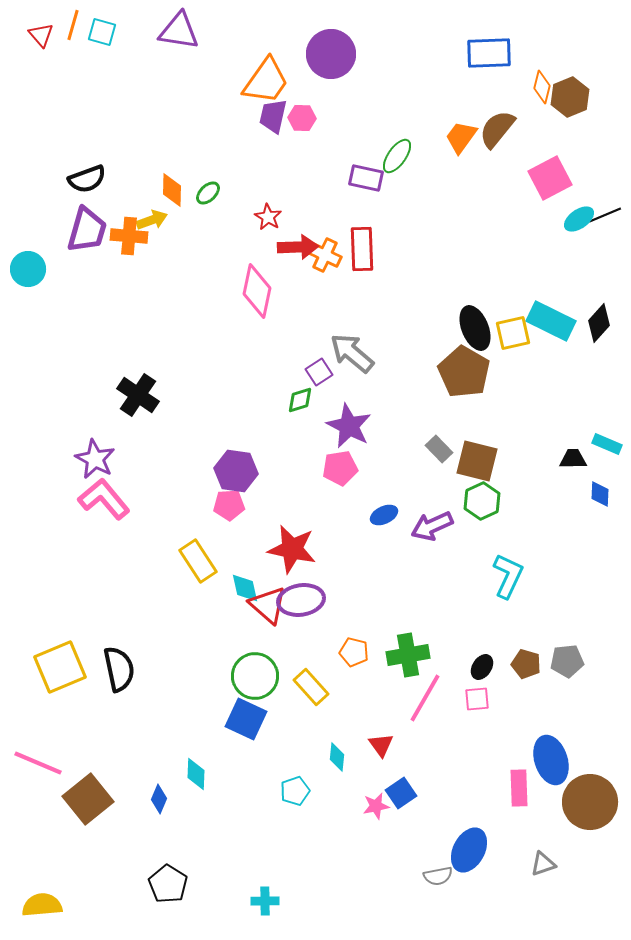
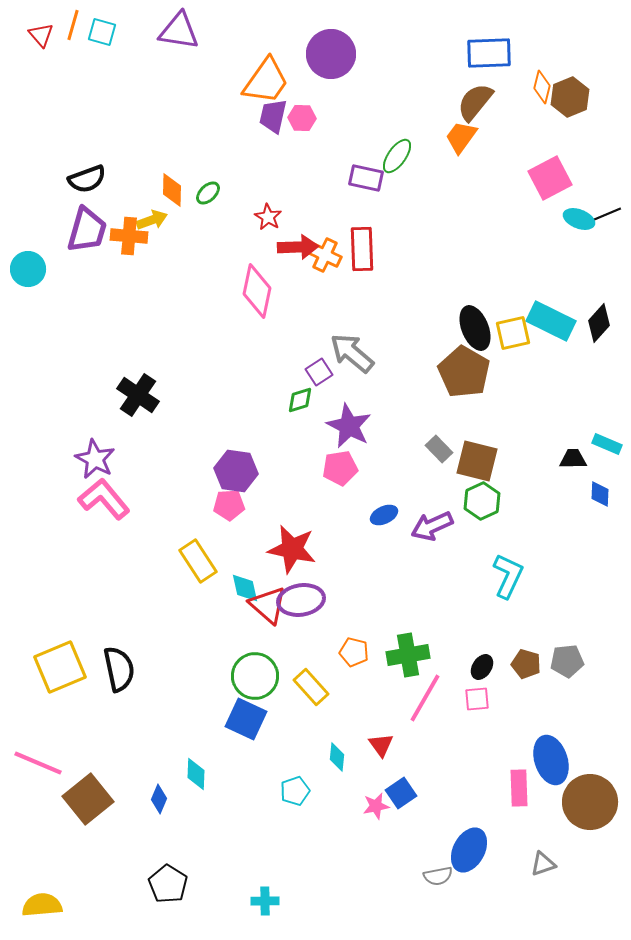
brown semicircle at (497, 129): moved 22 px left, 27 px up
cyan ellipse at (579, 219): rotated 56 degrees clockwise
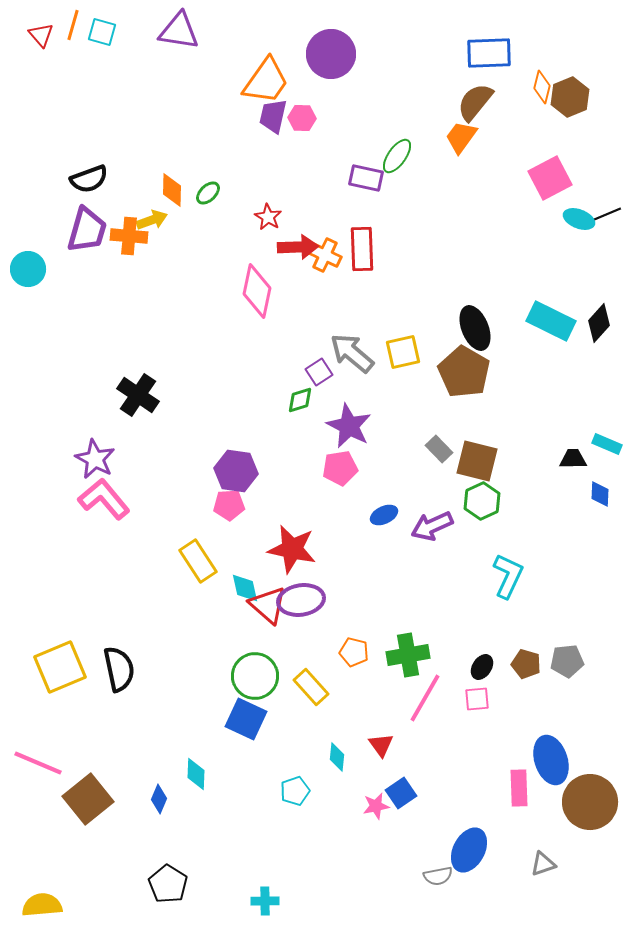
black semicircle at (87, 179): moved 2 px right
yellow square at (513, 333): moved 110 px left, 19 px down
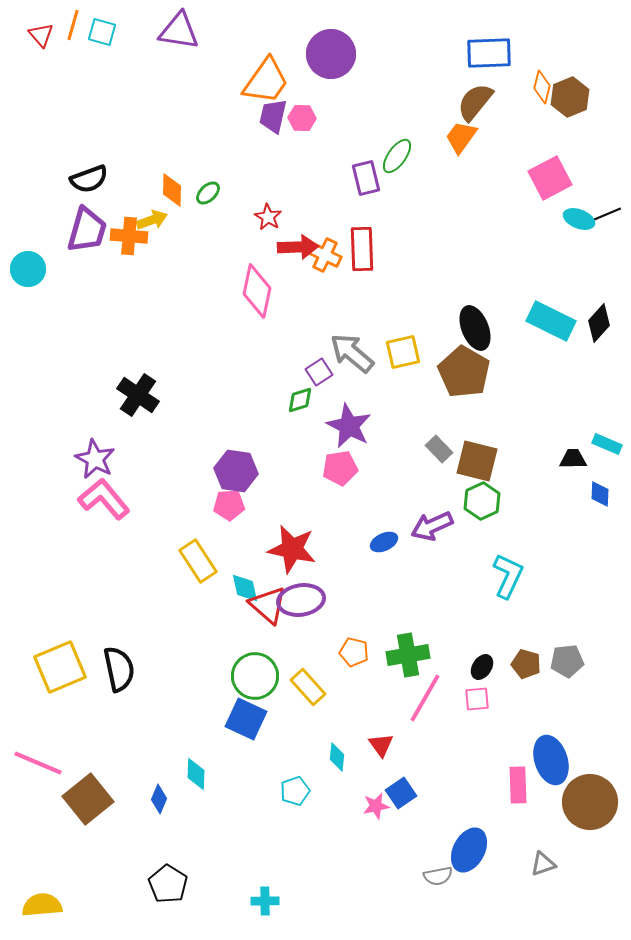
purple rectangle at (366, 178): rotated 64 degrees clockwise
blue ellipse at (384, 515): moved 27 px down
yellow rectangle at (311, 687): moved 3 px left
pink rectangle at (519, 788): moved 1 px left, 3 px up
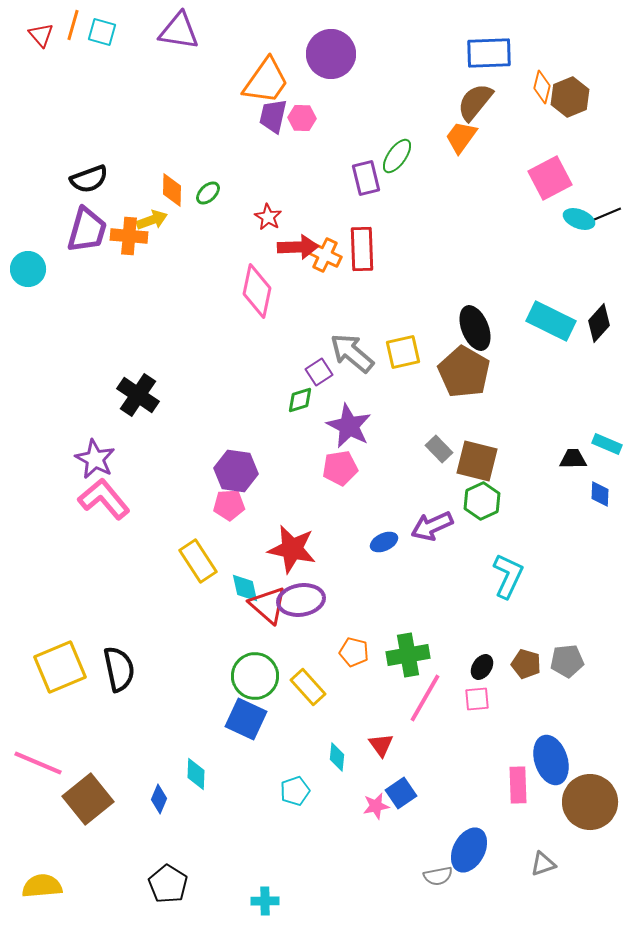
yellow semicircle at (42, 905): moved 19 px up
